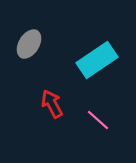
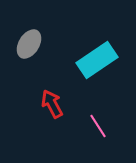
pink line: moved 6 px down; rotated 15 degrees clockwise
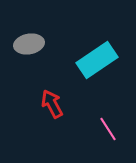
gray ellipse: rotated 48 degrees clockwise
pink line: moved 10 px right, 3 px down
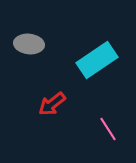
gray ellipse: rotated 16 degrees clockwise
red arrow: rotated 100 degrees counterclockwise
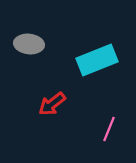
cyan rectangle: rotated 12 degrees clockwise
pink line: moved 1 px right; rotated 55 degrees clockwise
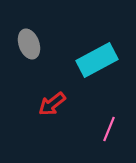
gray ellipse: rotated 64 degrees clockwise
cyan rectangle: rotated 6 degrees counterclockwise
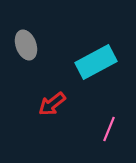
gray ellipse: moved 3 px left, 1 px down
cyan rectangle: moved 1 px left, 2 px down
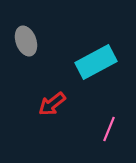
gray ellipse: moved 4 px up
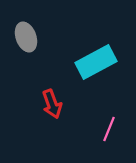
gray ellipse: moved 4 px up
red arrow: rotated 72 degrees counterclockwise
